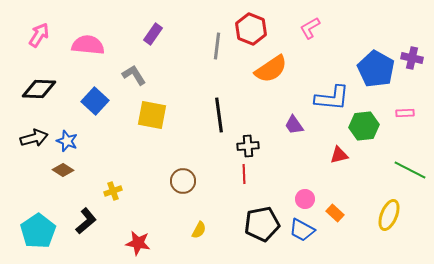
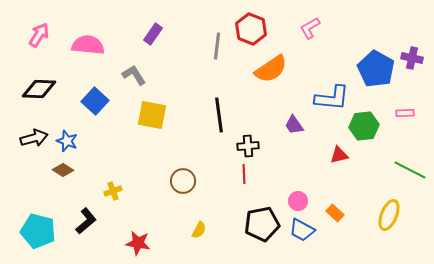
pink circle: moved 7 px left, 2 px down
cyan pentagon: rotated 24 degrees counterclockwise
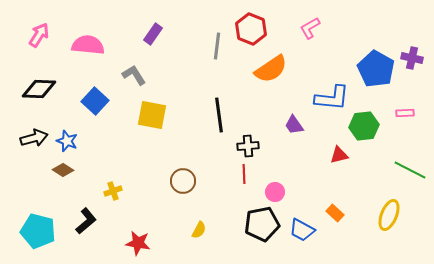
pink circle: moved 23 px left, 9 px up
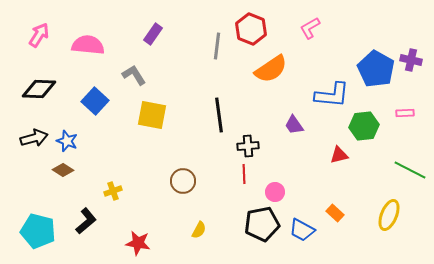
purple cross: moved 1 px left, 2 px down
blue L-shape: moved 3 px up
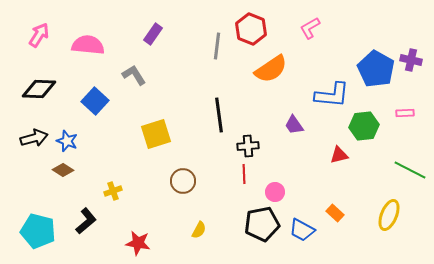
yellow square: moved 4 px right, 19 px down; rotated 28 degrees counterclockwise
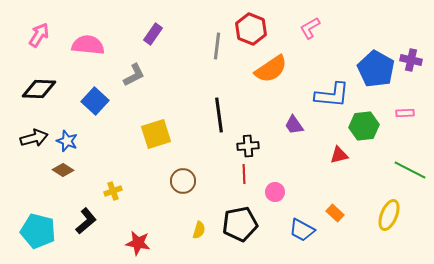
gray L-shape: rotated 95 degrees clockwise
black pentagon: moved 22 px left
yellow semicircle: rotated 12 degrees counterclockwise
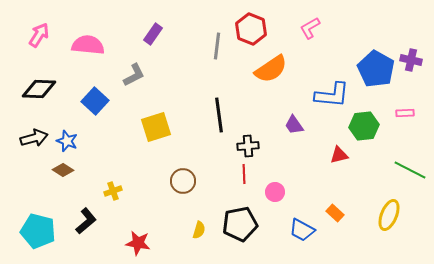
yellow square: moved 7 px up
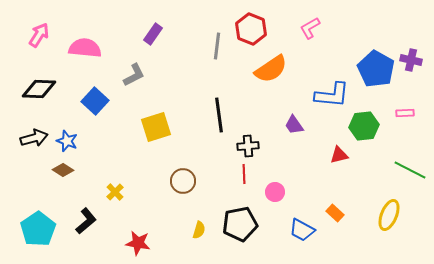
pink semicircle: moved 3 px left, 3 px down
yellow cross: moved 2 px right, 1 px down; rotated 24 degrees counterclockwise
cyan pentagon: moved 2 px up; rotated 24 degrees clockwise
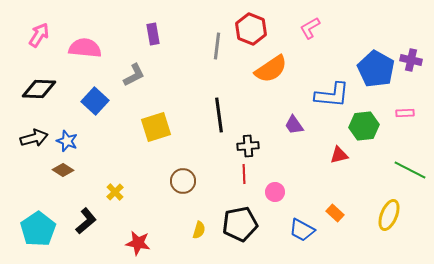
purple rectangle: rotated 45 degrees counterclockwise
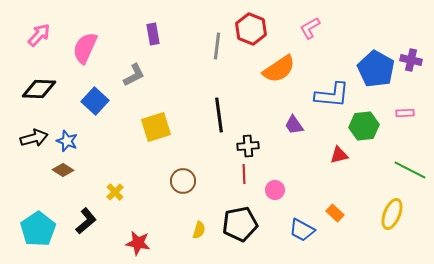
pink arrow: rotated 10 degrees clockwise
pink semicircle: rotated 72 degrees counterclockwise
orange semicircle: moved 8 px right
pink circle: moved 2 px up
yellow ellipse: moved 3 px right, 1 px up
